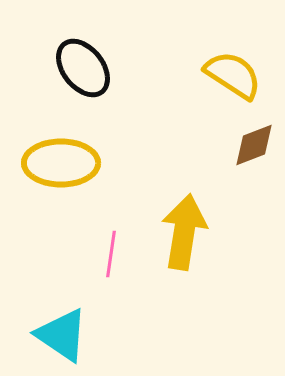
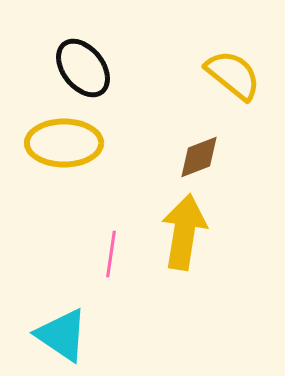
yellow semicircle: rotated 6 degrees clockwise
brown diamond: moved 55 px left, 12 px down
yellow ellipse: moved 3 px right, 20 px up
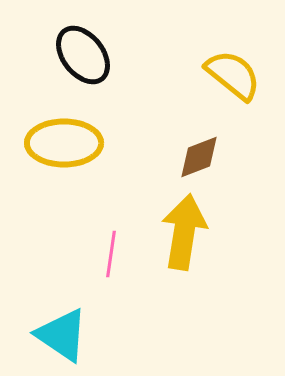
black ellipse: moved 13 px up
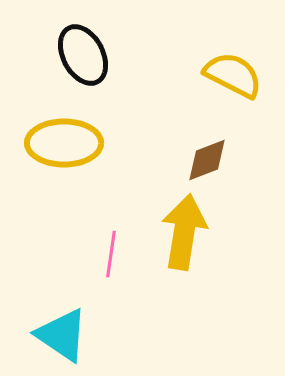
black ellipse: rotated 10 degrees clockwise
yellow semicircle: rotated 12 degrees counterclockwise
brown diamond: moved 8 px right, 3 px down
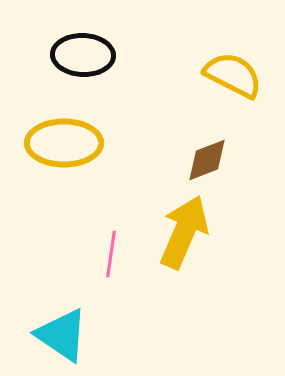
black ellipse: rotated 60 degrees counterclockwise
yellow arrow: rotated 14 degrees clockwise
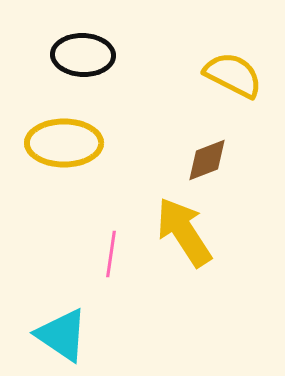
yellow arrow: rotated 56 degrees counterclockwise
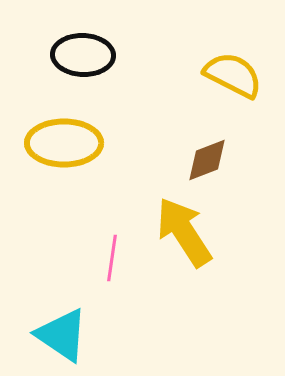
pink line: moved 1 px right, 4 px down
